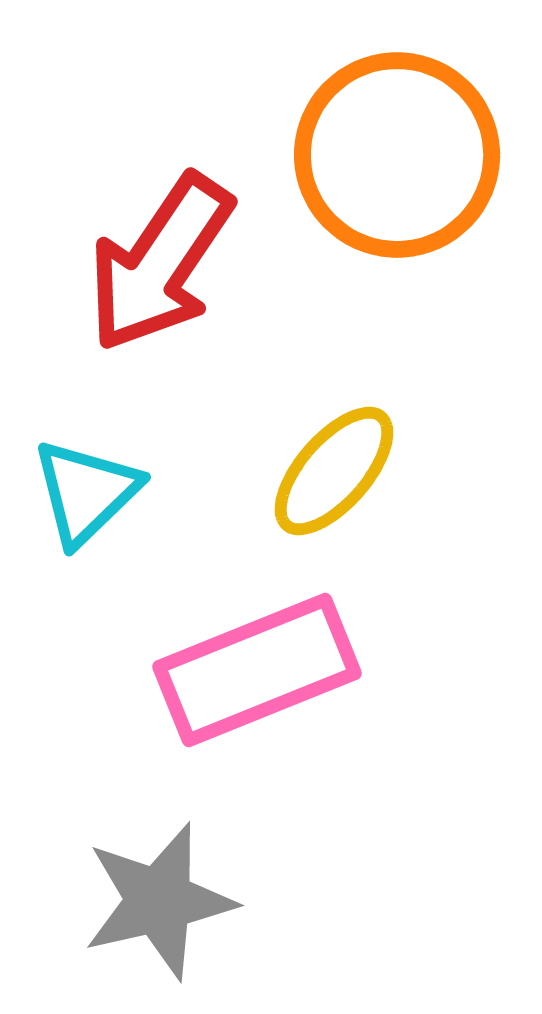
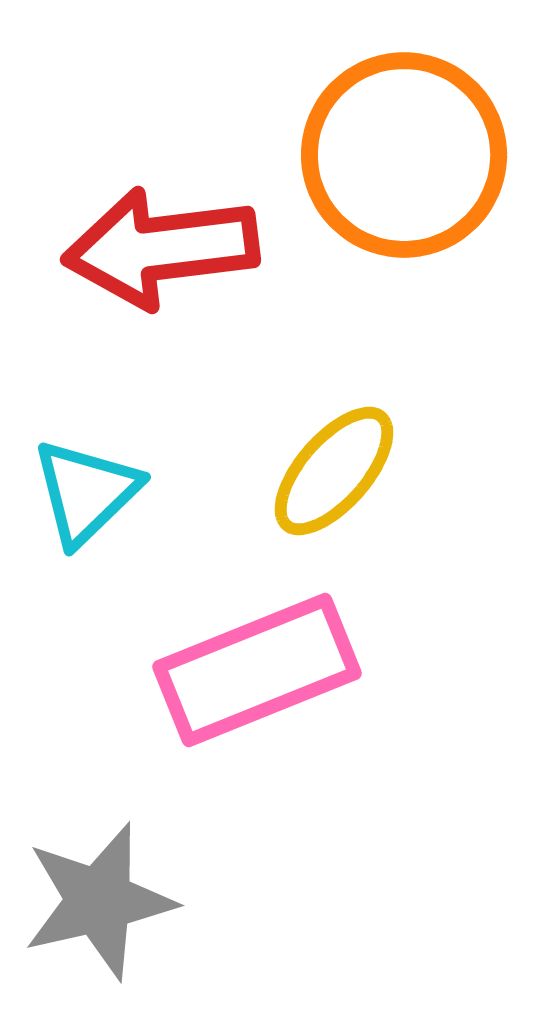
orange circle: moved 7 px right
red arrow: moved 1 px right, 15 px up; rotated 49 degrees clockwise
gray star: moved 60 px left
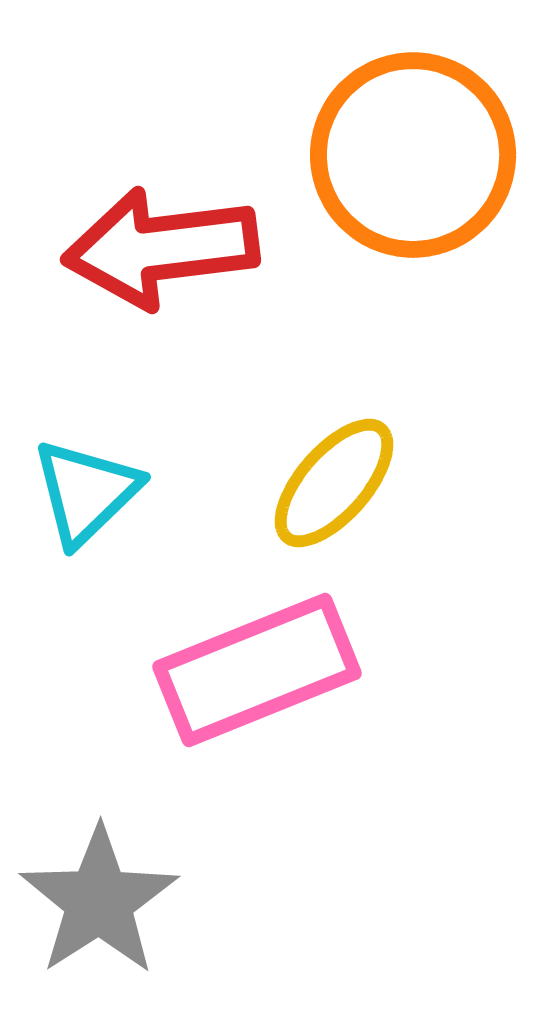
orange circle: moved 9 px right
yellow ellipse: moved 12 px down
gray star: rotated 20 degrees counterclockwise
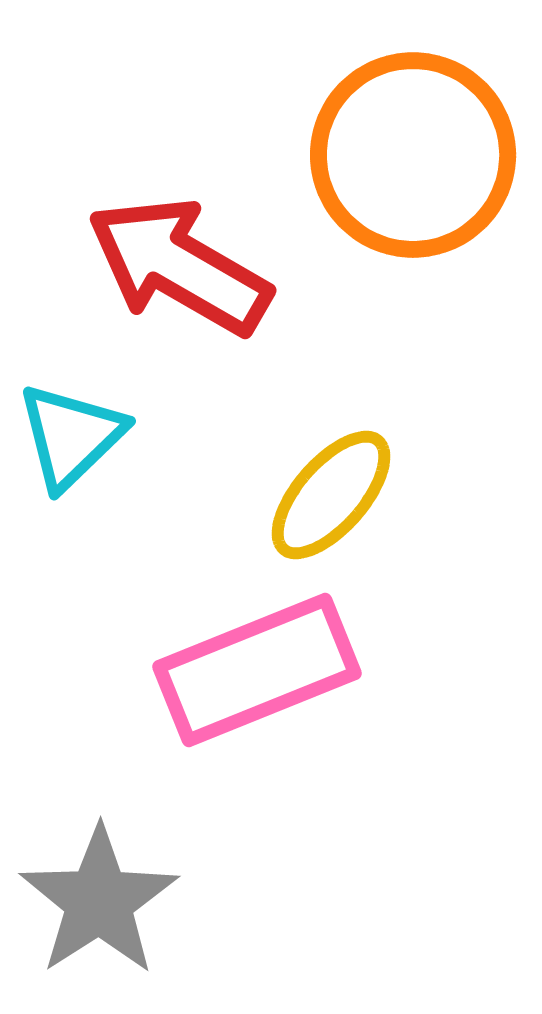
red arrow: moved 18 px right, 18 px down; rotated 37 degrees clockwise
yellow ellipse: moved 3 px left, 12 px down
cyan triangle: moved 15 px left, 56 px up
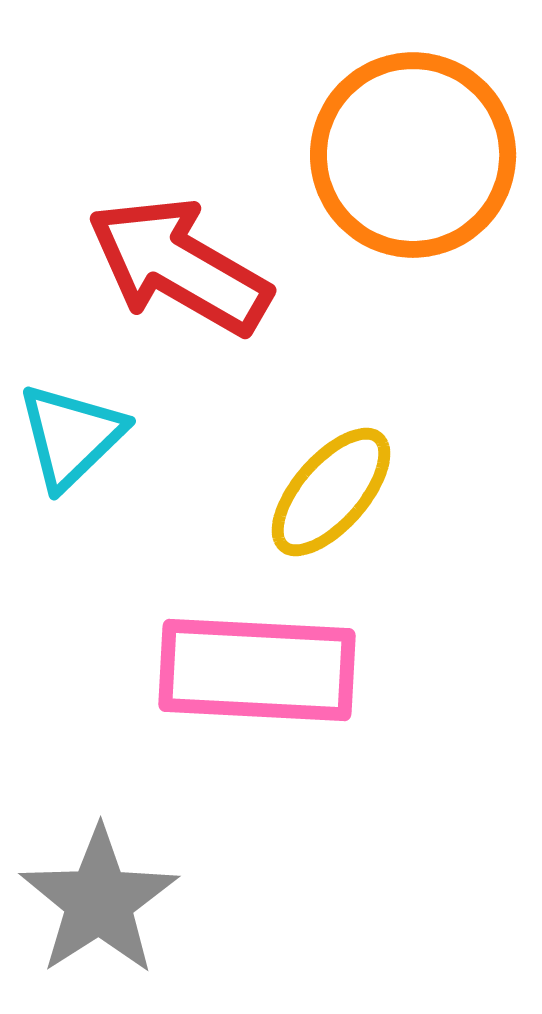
yellow ellipse: moved 3 px up
pink rectangle: rotated 25 degrees clockwise
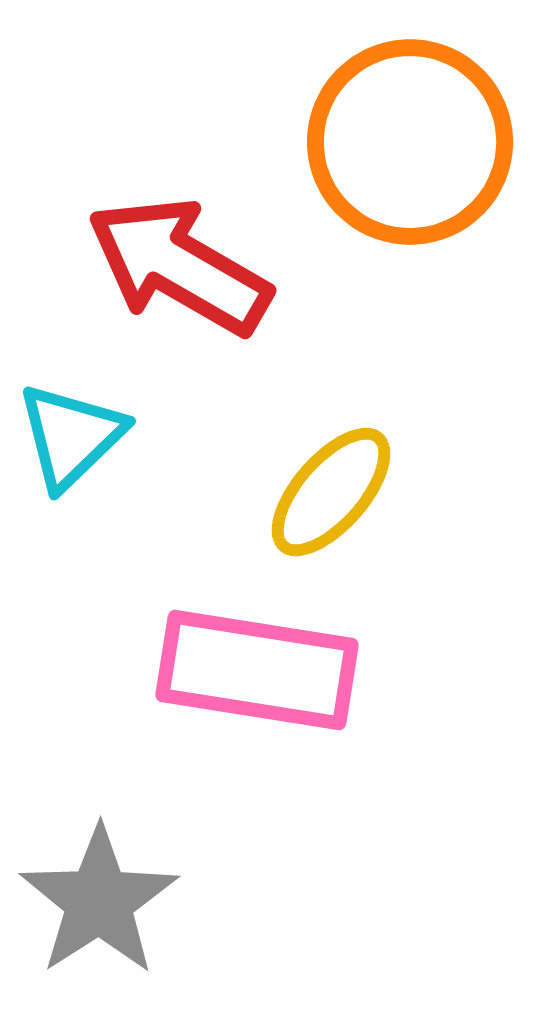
orange circle: moved 3 px left, 13 px up
pink rectangle: rotated 6 degrees clockwise
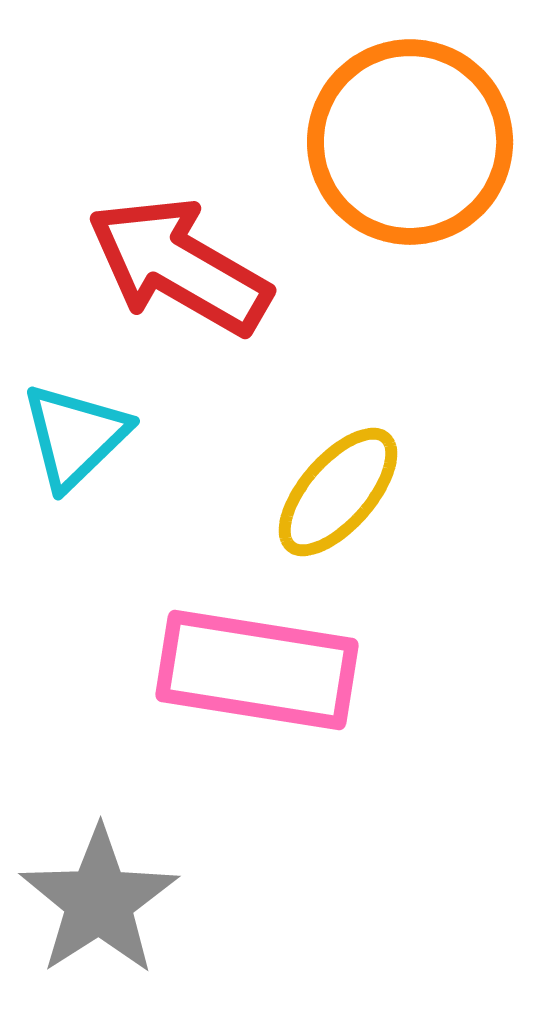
cyan triangle: moved 4 px right
yellow ellipse: moved 7 px right
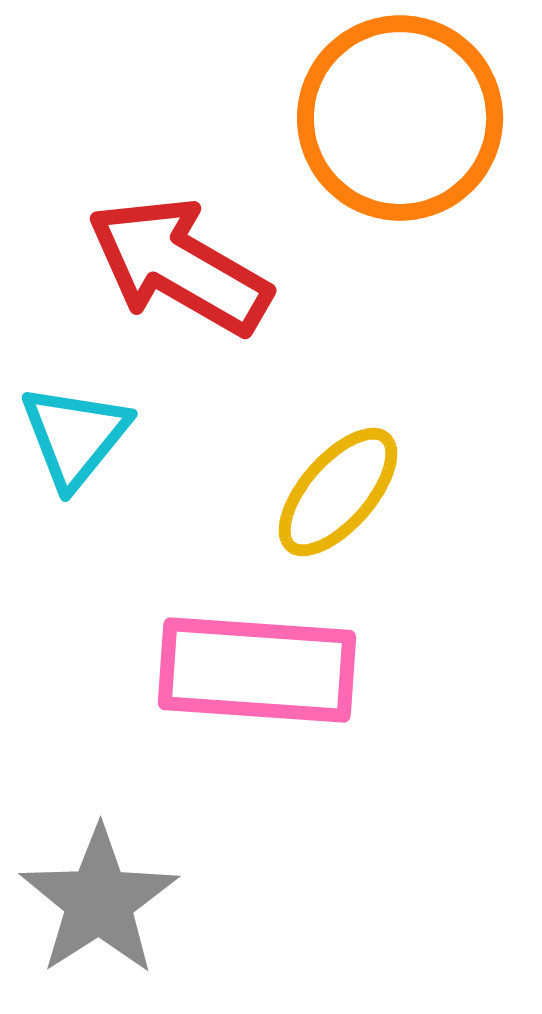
orange circle: moved 10 px left, 24 px up
cyan triangle: rotated 7 degrees counterclockwise
pink rectangle: rotated 5 degrees counterclockwise
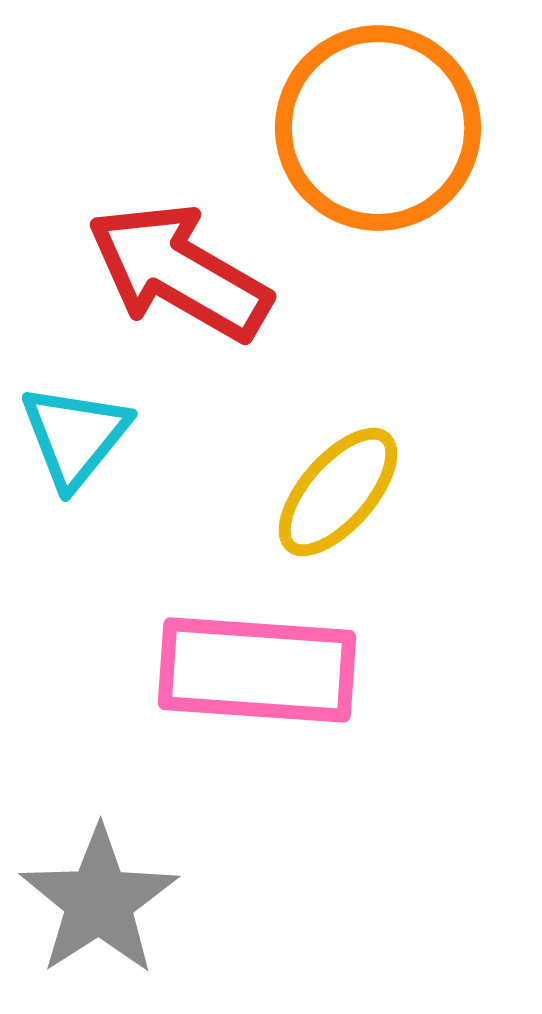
orange circle: moved 22 px left, 10 px down
red arrow: moved 6 px down
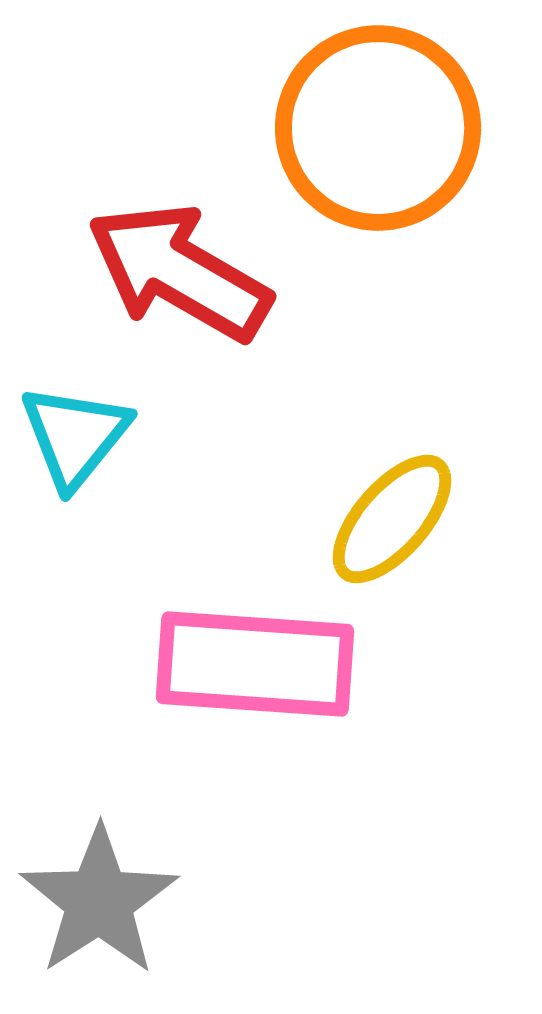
yellow ellipse: moved 54 px right, 27 px down
pink rectangle: moved 2 px left, 6 px up
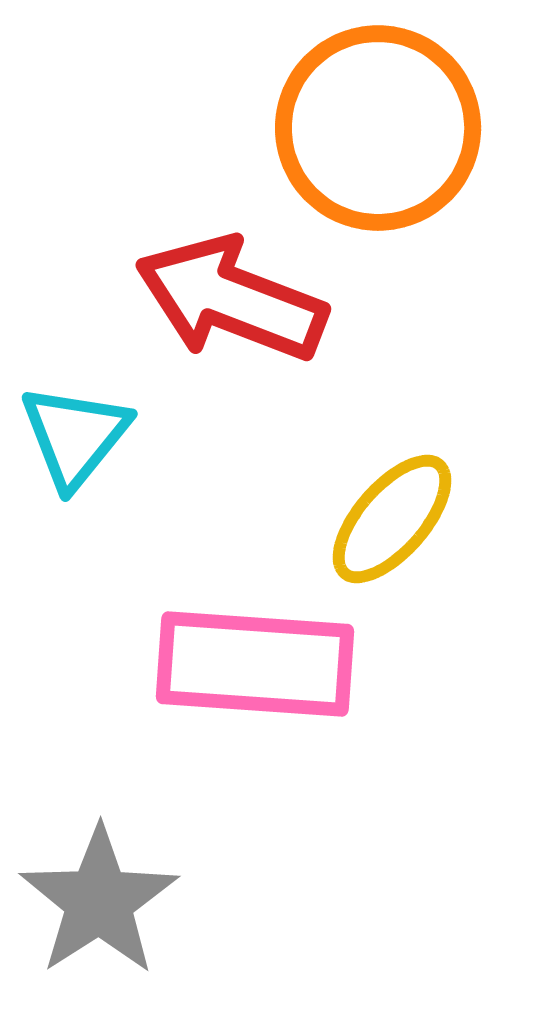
red arrow: moved 52 px right, 27 px down; rotated 9 degrees counterclockwise
